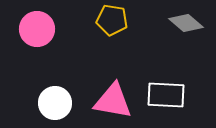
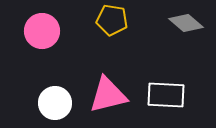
pink circle: moved 5 px right, 2 px down
pink triangle: moved 5 px left, 6 px up; rotated 24 degrees counterclockwise
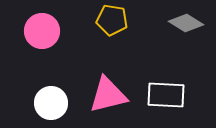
gray diamond: rotated 8 degrees counterclockwise
white circle: moved 4 px left
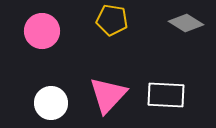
pink triangle: rotated 33 degrees counterclockwise
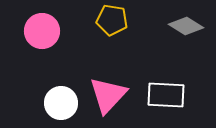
gray diamond: moved 3 px down
white circle: moved 10 px right
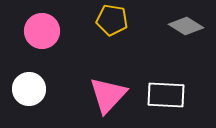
white circle: moved 32 px left, 14 px up
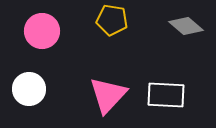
gray diamond: rotated 8 degrees clockwise
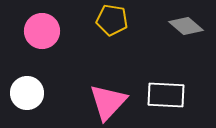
white circle: moved 2 px left, 4 px down
pink triangle: moved 7 px down
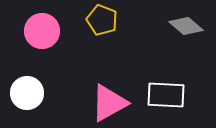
yellow pentagon: moved 10 px left; rotated 12 degrees clockwise
pink triangle: moved 1 px right, 1 px down; rotated 18 degrees clockwise
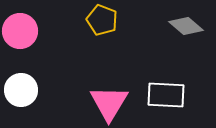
pink circle: moved 22 px left
white circle: moved 6 px left, 3 px up
pink triangle: rotated 30 degrees counterclockwise
